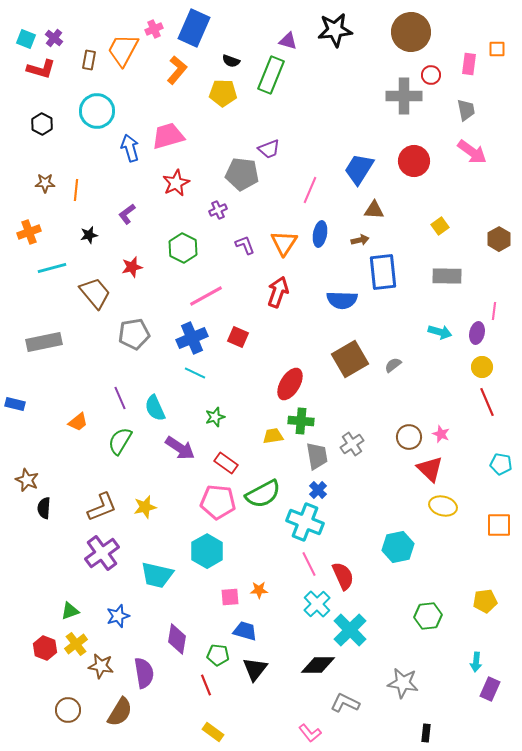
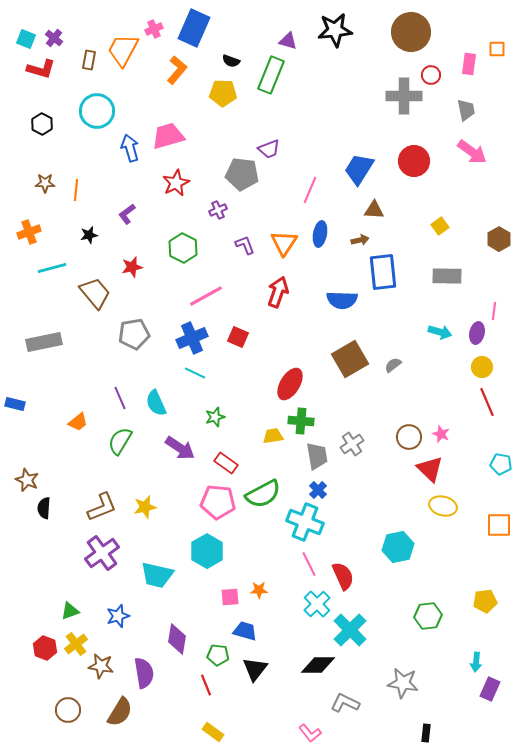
cyan semicircle at (155, 408): moved 1 px right, 5 px up
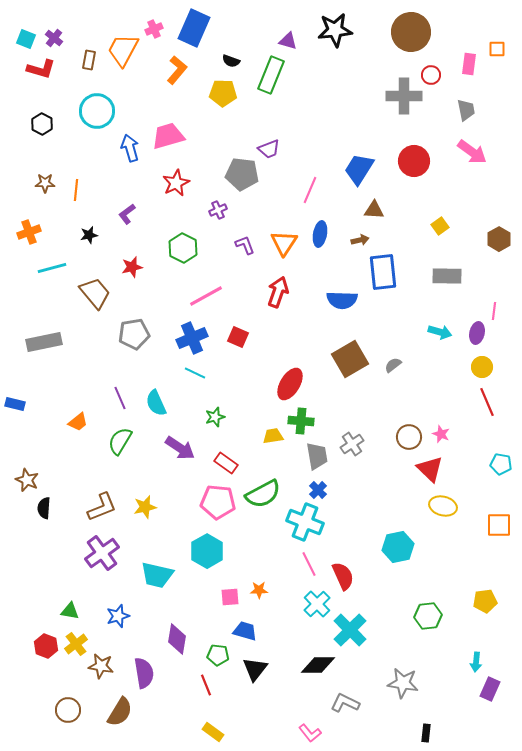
green triangle at (70, 611): rotated 30 degrees clockwise
red hexagon at (45, 648): moved 1 px right, 2 px up
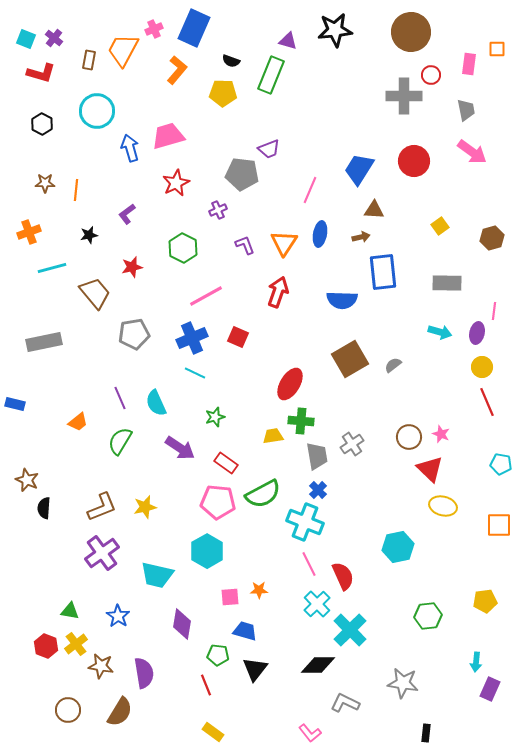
red L-shape at (41, 69): moved 4 px down
brown hexagon at (499, 239): moved 7 px left, 1 px up; rotated 15 degrees clockwise
brown arrow at (360, 240): moved 1 px right, 3 px up
gray rectangle at (447, 276): moved 7 px down
blue star at (118, 616): rotated 20 degrees counterclockwise
purple diamond at (177, 639): moved 5 px right, 15 px up
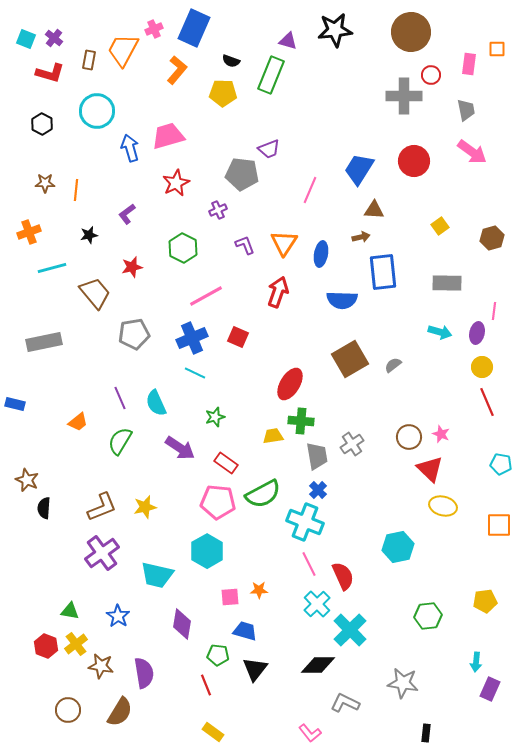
red L-shape at (41, 73): moved 9 px right
blue ellipse at (320, 234): moved 1 px right, 20 px down
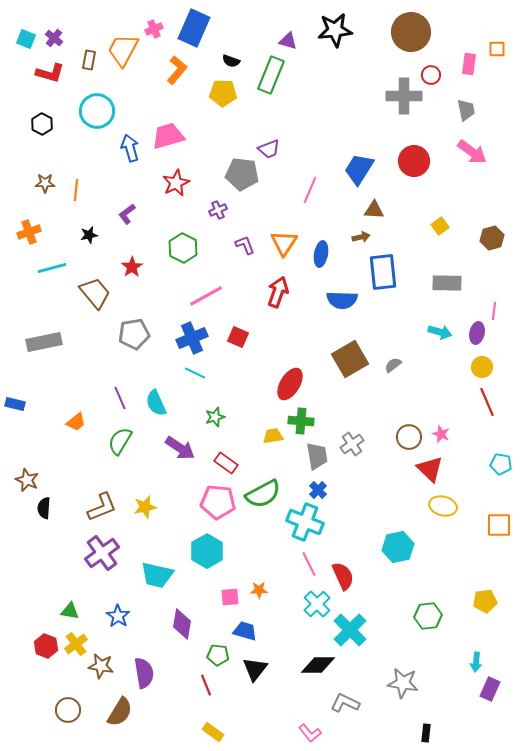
red star at (132, 267): rotated 20 degrees counterclockwise
orange trapezoid at (78, 422): moved 2 px left
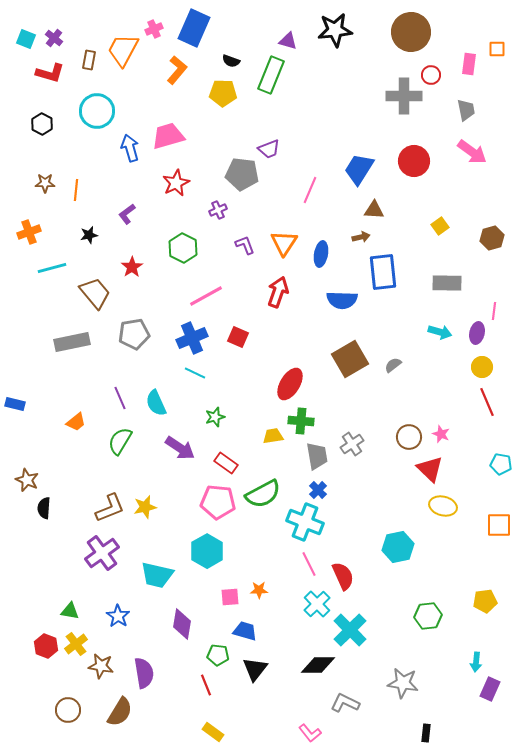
gray rectangle at (44, 342): moved 28 px right
brown L-shape at (102, 507): moved 8 px right, 1 px down
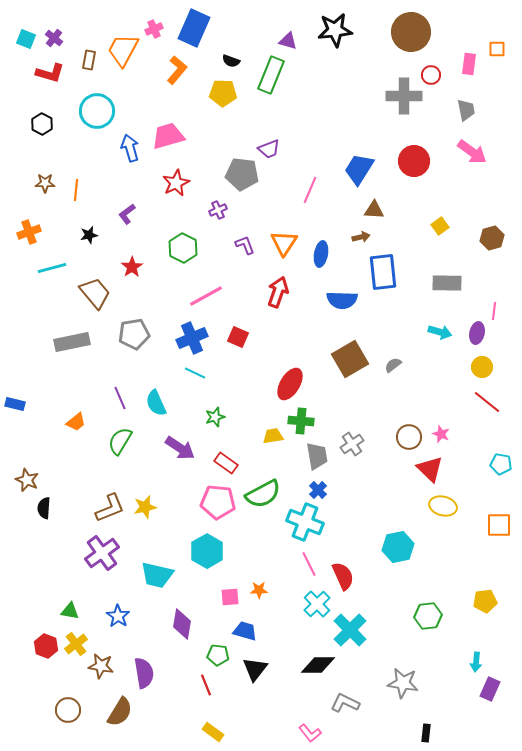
red line at (487, 402): rotated 28 degrees counterclockwise
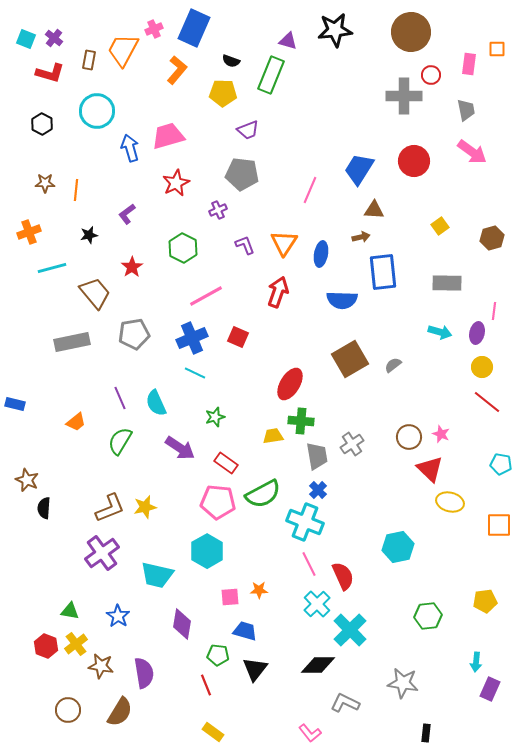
purple trapezoid at (269, 149): moved 21 px left, 19 px up
yellow ellipse at (443, 506): moved 7 px right, 4 px up
